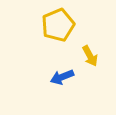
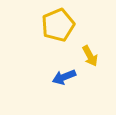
blue arrow: moved 2 px right
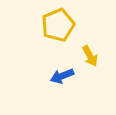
blue arrow: moved 2 px left, 1 px up
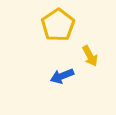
yellow pentagon: rotated 12 degrees counterclockwise
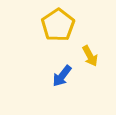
blue arrow: rotated 30 degrees counterclockwise
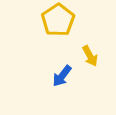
yellow pentagon: moved 5 px up
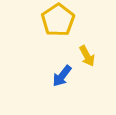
yellow arrow: moved 3 px left
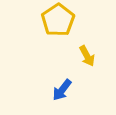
blue arrow: moved 14 px down
